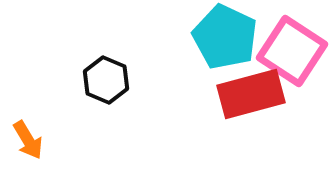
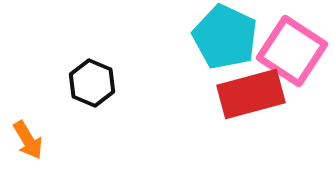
black hexagon: moved 14 px left, 3 px down
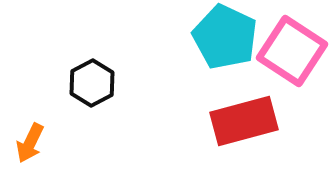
black hexagon: rotated 9 degrees clockwise
red rectangle: moved 7 px left, 27 px down
orange arrow: moved 2 px right, 3 px down; rotated 57 degrees clockwise
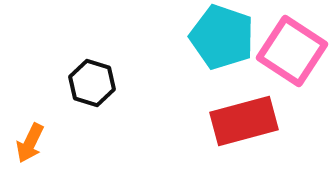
cyan pentagon: moved 3 px left; rotated 6 degrees counterclockwise
black hexagon: rotated 15 degrees counterclockwise
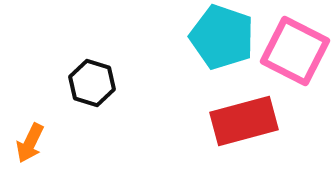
pink square: moved 3 px right; rotated 6 degrees counterclockwise
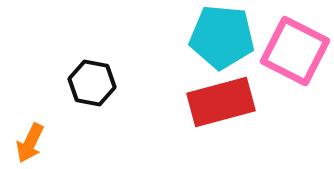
cyan pentagon: rotated 14 degrees counterclockwise
black hexagon: rotated 6 degrees counterclockwise
red rectangle: moved 23 px left, 19 px up
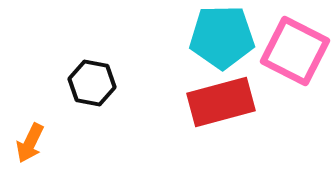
cyan pentagon: rotated 6 degrees counterclockwise
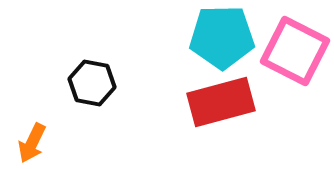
orange arrow: moved 2 px right
